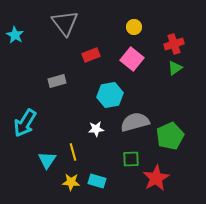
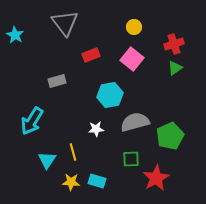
cyan arrow: moved 7 px right, 2 px up
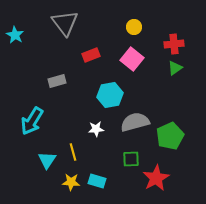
red cross: rotated 12 degrees clockwise
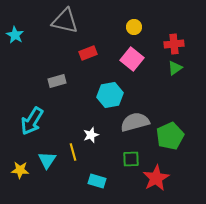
gray triangle: moved 2 px up; rotated 40 degrees counterclockwise
red rectangle: moved 3 px left, 2 px up
white star: moved 5 px left, 6 px down; rotated 14 degrees counterclockwise
yellow star: moved 51 px left, 12 px up
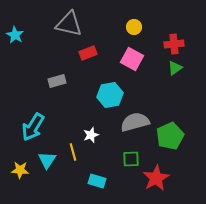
gray triangle: moved 4 px right, 3 px down
pink square: rotated 10 degrees counterclockwise
cyan arrow: moved 1 px right, 6 px down
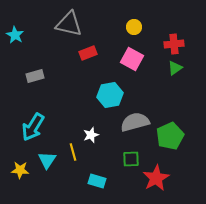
gray rectangle: moved 22 px left, 5 px up
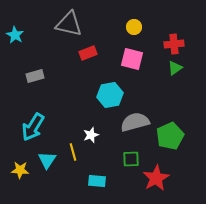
pink square: rotated 15 degrees counterclockwise
cyan rectangle: rotated 12 degrees counterclockwise
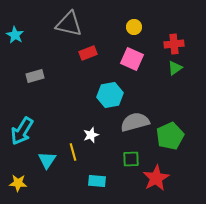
pink square: rotated 10 degrees clockwise
cyan arrow: moved 11 px left, 4 px down
yellow star: moved 2 px left, 13 px down
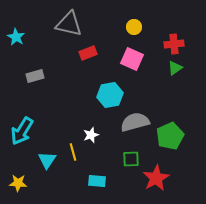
cyan star: moved 1 px right, 2 px down
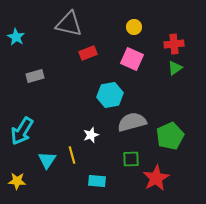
gray semicircle: moved 3 px left
yellow line: moved 1 px left, 3 px down
yellow star: moved 1 px left, 2 px up
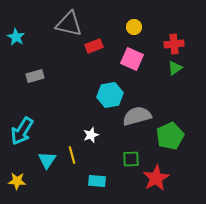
red rectangle: moved 6 px right, 7 px up
gray semicircle: moved 5 px right, 6 px up
